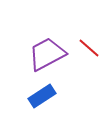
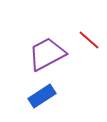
red line: moved 8 px up
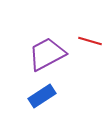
red line: moved 1 px right, 1 px down; rotated 25 degrees counterclockwise
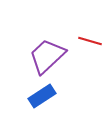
purple trapezoid: moved 2 px down; rotated 15 degrees counterclockwise
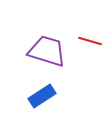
purple trapezoid: moved 5 px up; rotated 60 degrees clockwise
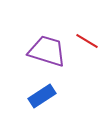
red line: moved 3 px left; rotated 15 degrees clockwise
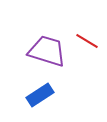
blue rectangle: moved 2 px left, 1 px up
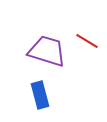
blue rectangle: rotated 72 degrees counterclockwise
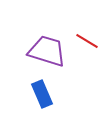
blue rectangle: moved 2 px right, 1 px up; rotated 8 degrees counterclockwise
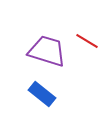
blue rectangle: rotated 28 degrees counterclockwise
